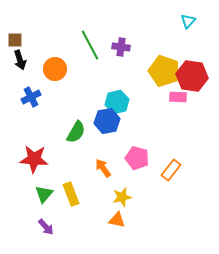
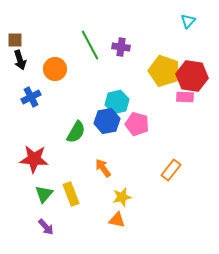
pink rectangle: moved 7 px right
pink pentagon: moved 34 px up
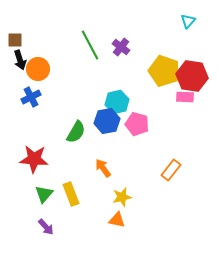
purple cross: rotated 30 degrees clockwise
orange circle: moved 17 px left
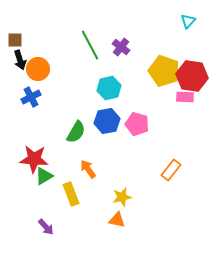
cyan hexagon: moved 8 px left, 14 px up
orange arrow: moved 15 px left, 1 px down
green triangle: moved 18 px up; rotated 18 degrees clockwise
